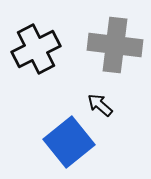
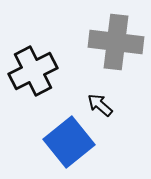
gray cross: moved 1 px right, 3 px up
black cross: moved 3 px left, 22 px down
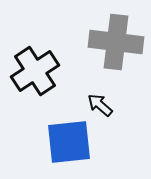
black cross: moved 2 px right; rotated 6 degrees counterclockwise
blue square: rotated 33 degrees clockwise
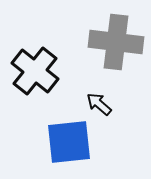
black cross: rotated 18 degrees counterclockwise
black arrow: moved 1 px left, 1 px up
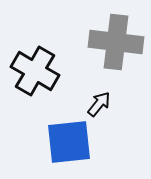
black cross: rotated 9 degrees counterclockwise
black arrow: rotated 88 degrees clockwise
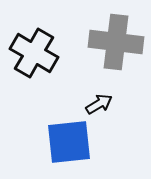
black cross: moved 1 px left, 18 px up
black arrow: rotated 20 degrees clockwise
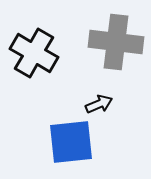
black arrow: rotated 8 degrees clockwise
blue square: moved 2 px right
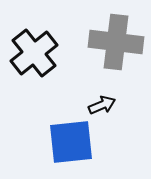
black cross: rotated 21 degrees clockwise
black arrow: moved 3 px right, 1 px down
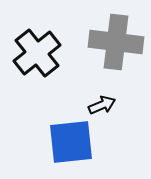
black cross: moved 3 px right
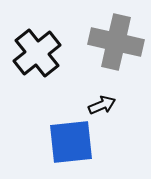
gray cross: rotated 6 degrees clockwise
